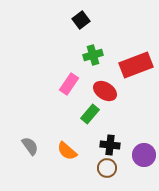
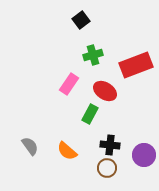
green rectangle: rotated 12 degrees counterclockwise
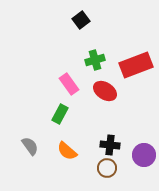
green cross: moved 2 px right, 5 px down
pink rectangle: rotated 70 degrees counterclockwise
green rectangle: moved 30 px left
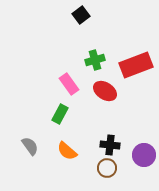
black square: moved 5 px up
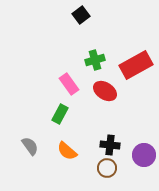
red rectangle: rotated 8 degrees counterclockwise
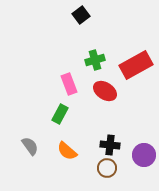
pink rectangle: rotated 15 degrees clockwise
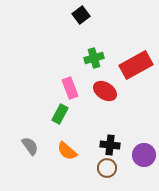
green cross: moved 1 px left, 2 px up
pink rectangle: moved 1 px right, 4 px down
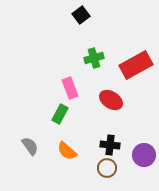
red ellipse: moved 6 px right, 9 px down
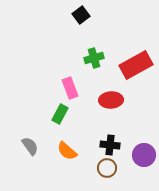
red ellipse: rotated 35 degrees counterclockwise
